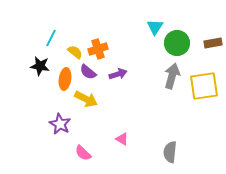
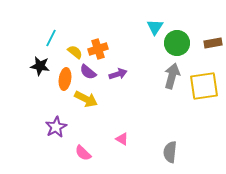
purple star: moved 4 px left, 3 px down; rotated 15 degrees clockwise
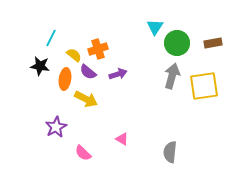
yellow semicircle: moved 1 px left, 3 px down
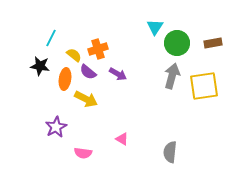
purple arrow: rotated 48 degrees clockwise
pink semicircle: rotated 36 degrees counterclockwise
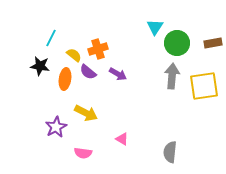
gray arrow: rotated 10 degrees counterclockwise
yellow arrow: moved 14 px down
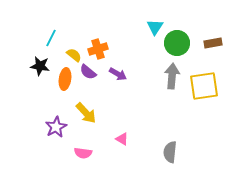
yellow arrow: rotated 20 degrees clockwise
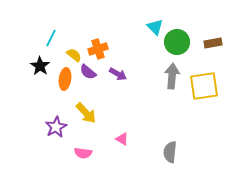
cyan triangle: rotated 18 degrees counterclockwise
green circle: moved 1 px up
black star: rotated 24 degrees clockwise
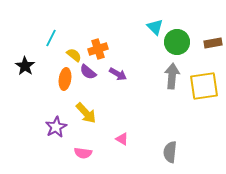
black star: moved 15 px left
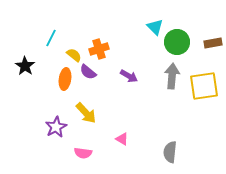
orange cross: moved 1 px right
purple arrow: moved 11 px right, 2 px down
